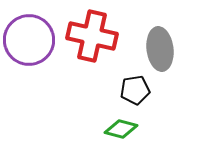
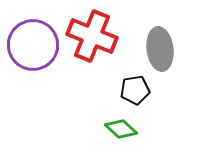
red cross: rotated 9 degrees clockwise
purple circle: moved 4 px right, 5 px down
green diamond: rotated 28 degrees clockwise
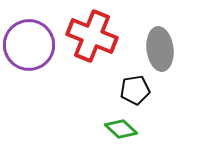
purple circle: moved 4 px left
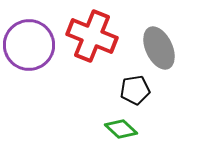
gray ellipse: moved 1 px left, 1 px up; rotated 18 degrees counterclockwise
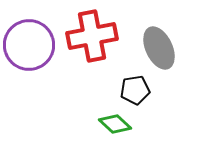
red cross: rotated 33 degrees counterclockwise
green diamond: moved 6 px left, 5 px up
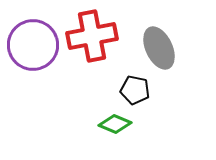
purple circle: moved 4 px right
black pentagon: rotated 20 degrees clockwise
green diamond: rotated 20 degrees counterclockwise
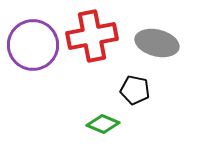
gray ellipse: moved 2 px left, 5 px up; rotated 51 degrees counterclockwise
green diamond: moved 12 px left
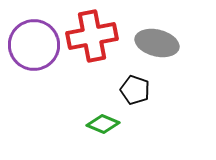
purple circle: moved 1 px right
black pentagon: rotated 8 degrees clockwise
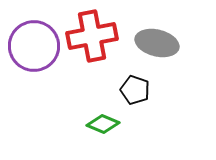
purple circle: moved 1 px down
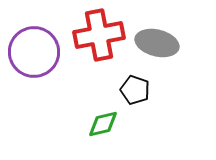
red cross: moved 7 px right, 1 px up
purple circle: moved 6 px down
green diamond: rotated 36 degrees counterclockwise
